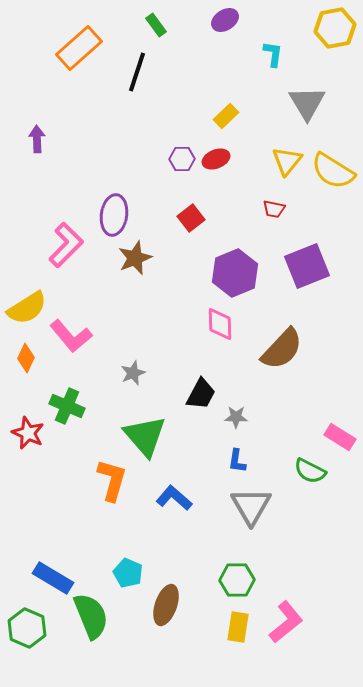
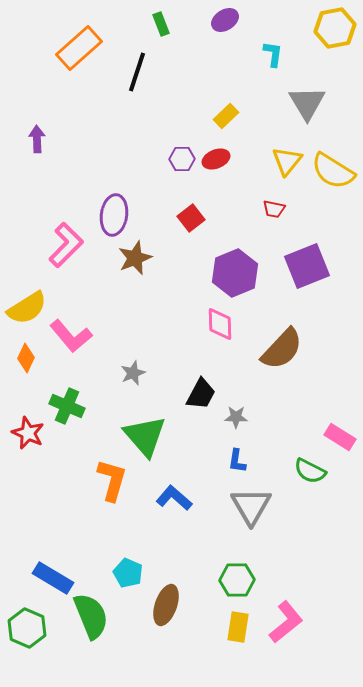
green rectangle at (156, 25): moved 5 px right, 1 px up; rotated 15 degrees clockwise
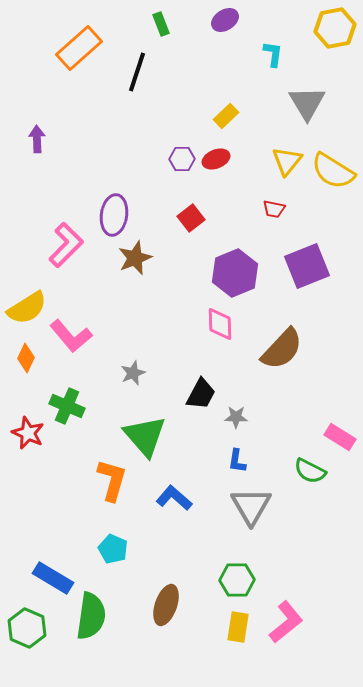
cyan pentagon at (128, 573): moved 15 px left, 24 px up
green semicircle at (91, 616): rotated 30 degrees clockwise
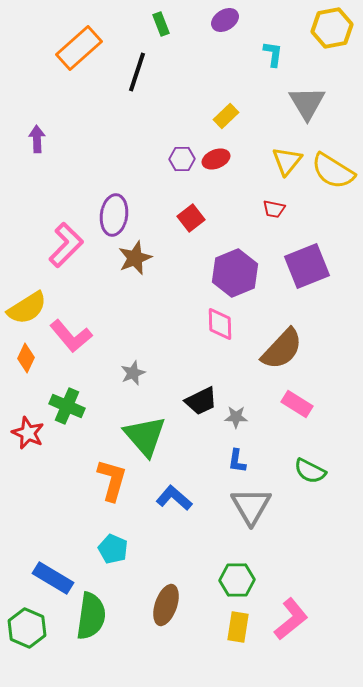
yellow hexagon at (335, 28): moved 3 px left
black trapezoid at (201, 394): moved 7 px down; rotated 36 degrees clockwise
pink rectangle at (340, 437): moved 43 px left, 33 px up
pink L-shape at (286, 622): moved 5 px right, 3 px up
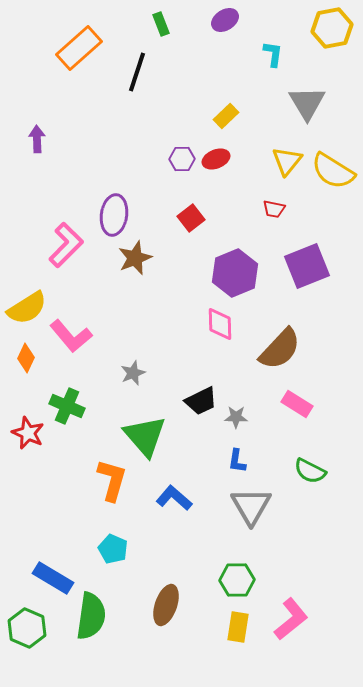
brown semicircle at (282, 349): moved 2 px left
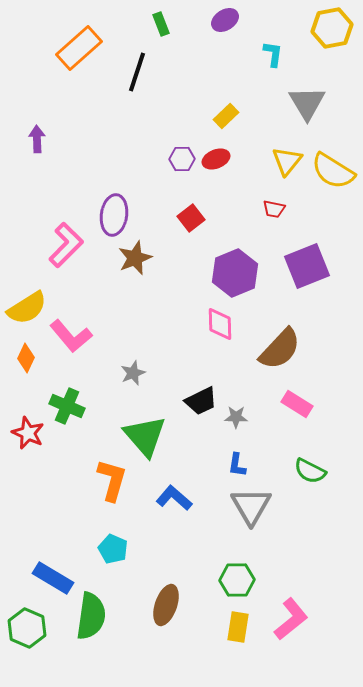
blue L-shape at (237, 461): moved 4 px down
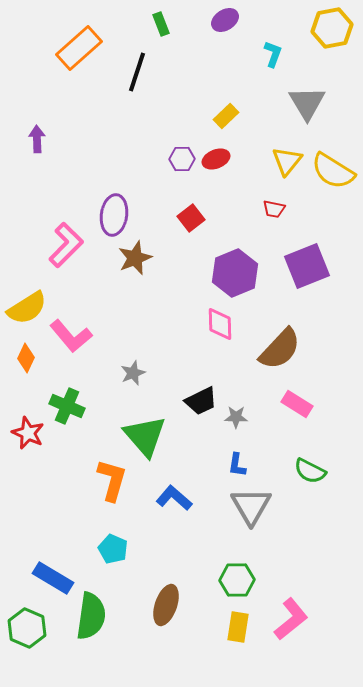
cyan L-shape at (273, 54): rotated 12 degrees clockwise
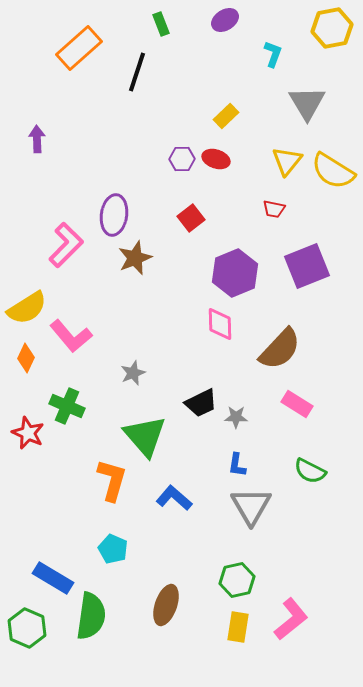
red ellipse at (216, 159): rotated 40 degrees clockwise
black trapezoid at (201, 401): moved 2 px down
green hexagon at (237, 580): rotated 12 degrees counterclockwise
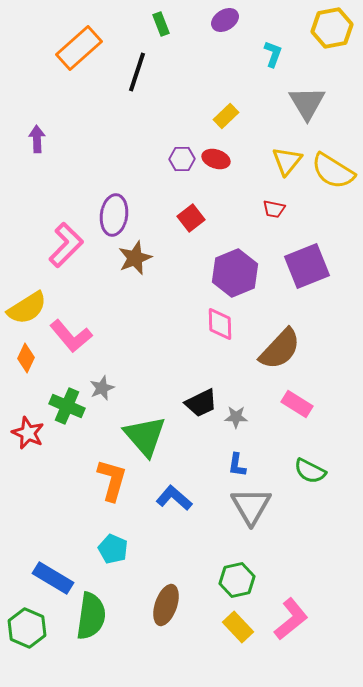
gray star at (133, 373): moved 31 px left, 15 px down
yellow rectangle at (238, 627): rotated 52 degrees counterclockwise
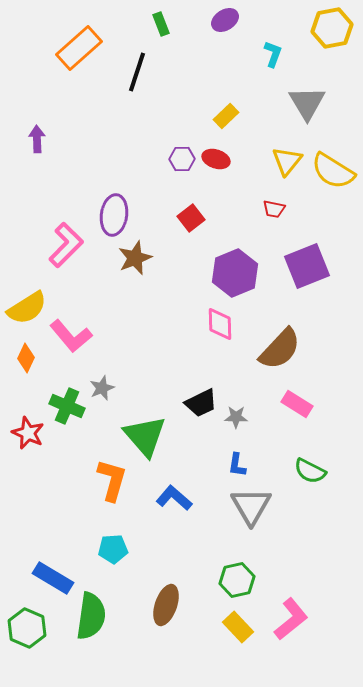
cyan pentagon at (113, 549): rotated 28 degrees counterclockwise
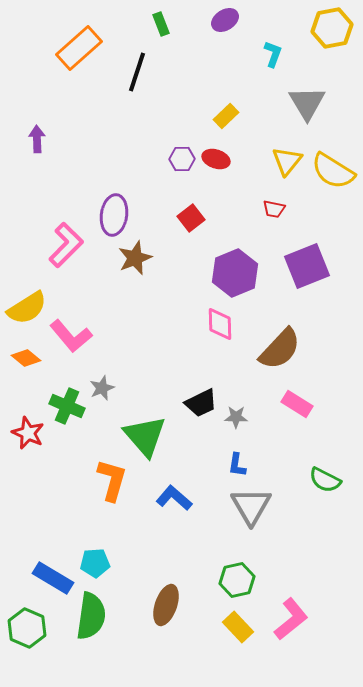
orange diamond at (26, 358): rotated 76 degrees counterclockwise
green semicircle at (310, 471): moved 15 px right, 9 px down
cyan pentagon at (113, 549): moved 18 px left, 14 px down
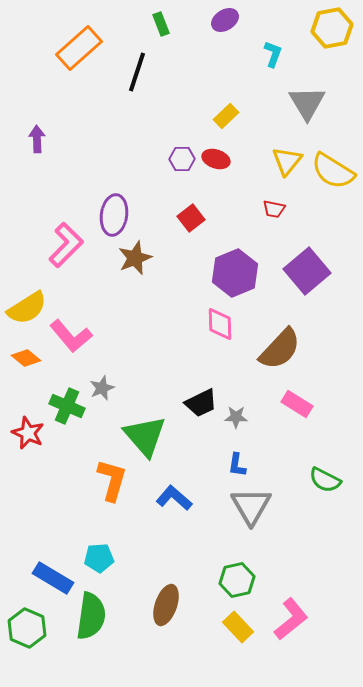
purple square at (307, 266): moved 5 px down; rotated 18 degrees counterclockwise
cyan pentagon at (95, 563): moved 4 px right, 5 px up
